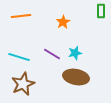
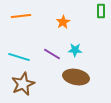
cyan star: moved 3 px up; rotated 16 degrees clockwise
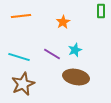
cyan star: rotated 24 degrees counterclockwise
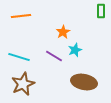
orange star: moved 10 px down
purple line: moved 2 px right, 2 px down
brown ellipse: moved 8 px right, 5 px down
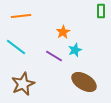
cyan line: moved 3 px left, 10 px up; rotated 20 degrees clockwise
brown ellipse: rotated 20 degrees clockwise
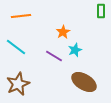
brown star: moved 5 px left
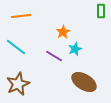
cyan star: moved 1 px up
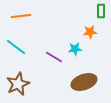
orange star: moved 27 px right; rotated 24 degrees clockwise
cyan star: rotated 16 degrees clockwise
purple line: moved 1 px down
brown ellipse: rotated 50 degrees counterclockwise
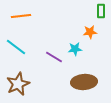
brown ellipse: rotated 15 degrees clockwise
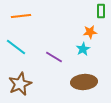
cyan star: moved 8 px right; rotated 24 degrees counterclockwise
brown star: moved 2 px right
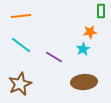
cyan line: moved 5 px right, 2 px up
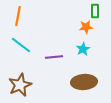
green rectangle: moved 6 px left
orange line: moved 3 px left; rotated 72 degrees counterclockwise
orange star: moved 4 px left, 5 px up
purple line: rotated 36 degrees counterclockwise
brown star: moved 1 px down
